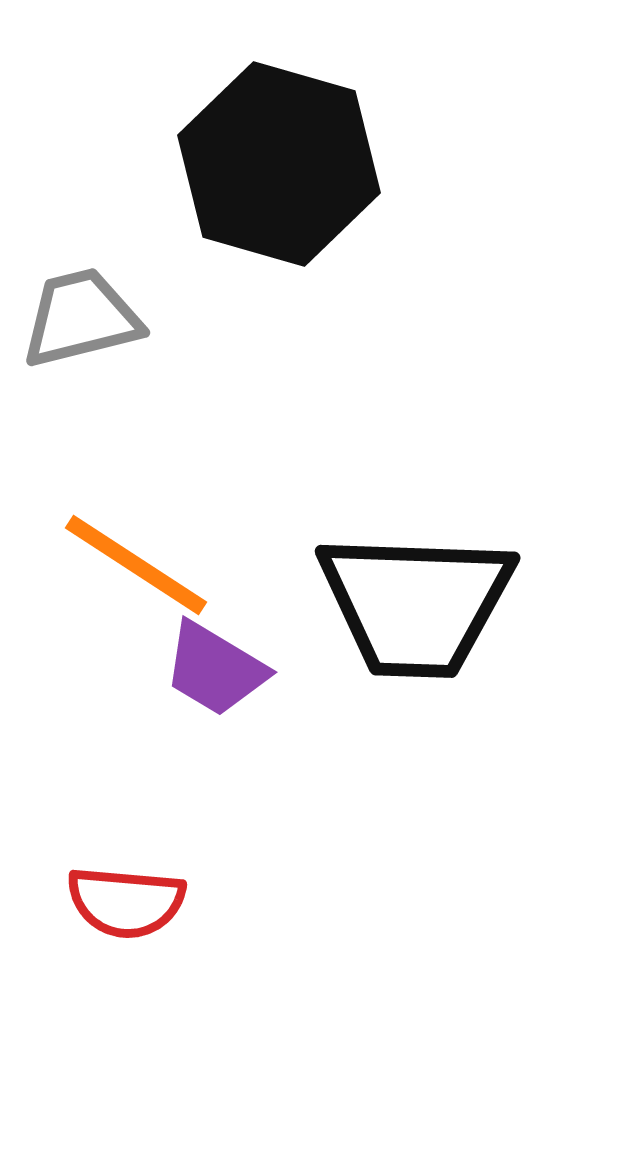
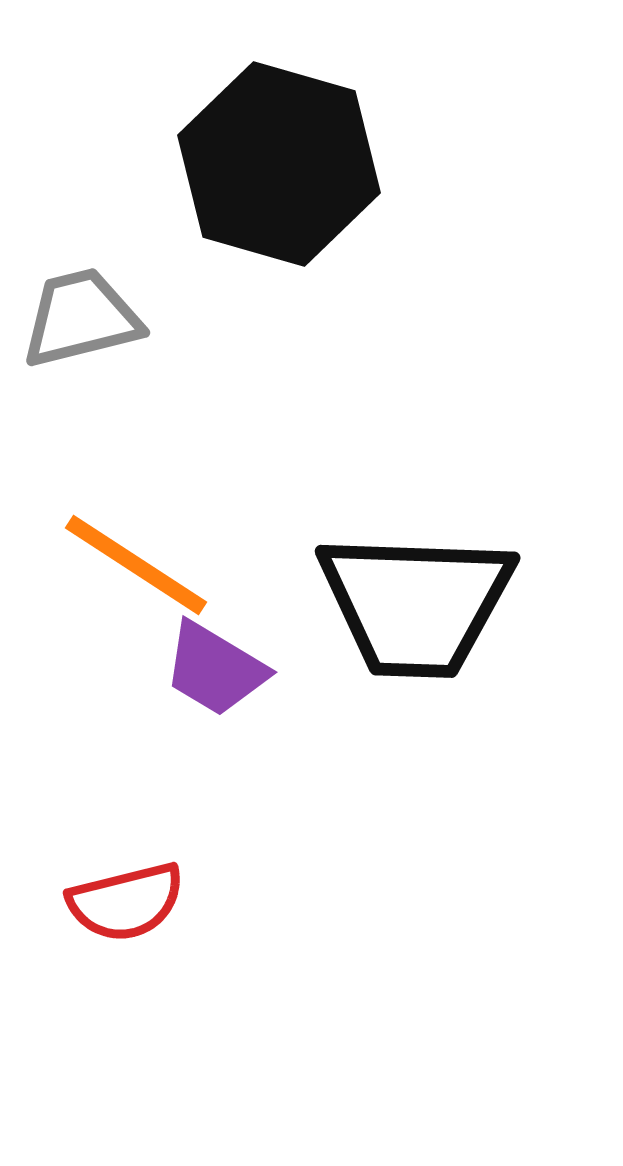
red semicircle: rotated 19 degrees counterclockwise
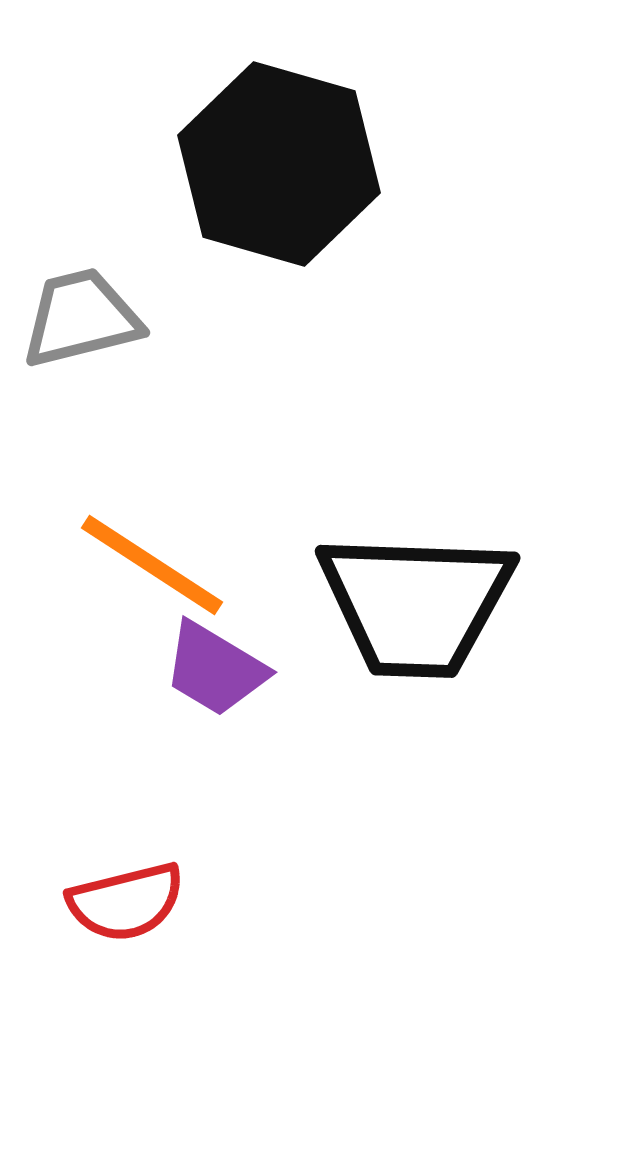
orange line: moved 16 px right
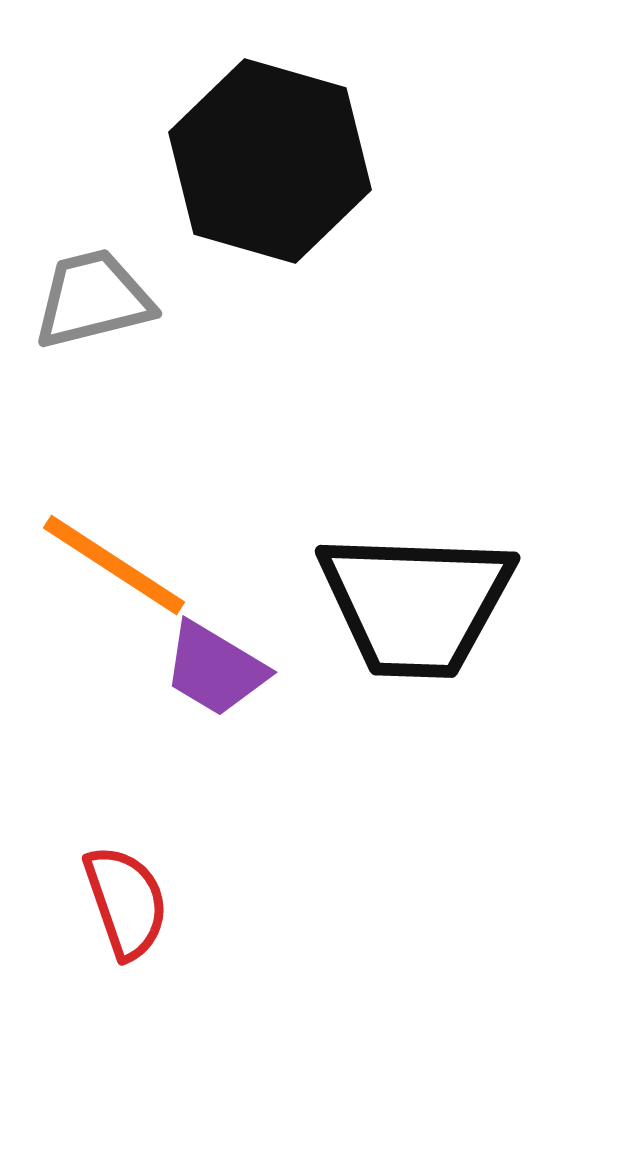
black hexagon: moved 9 px left, 3 px up
gray trapezoid: moved 12 px right, 19 px up
orange line: moved 38 px left
red semicircle: rotated 95 degrees counterclockwise
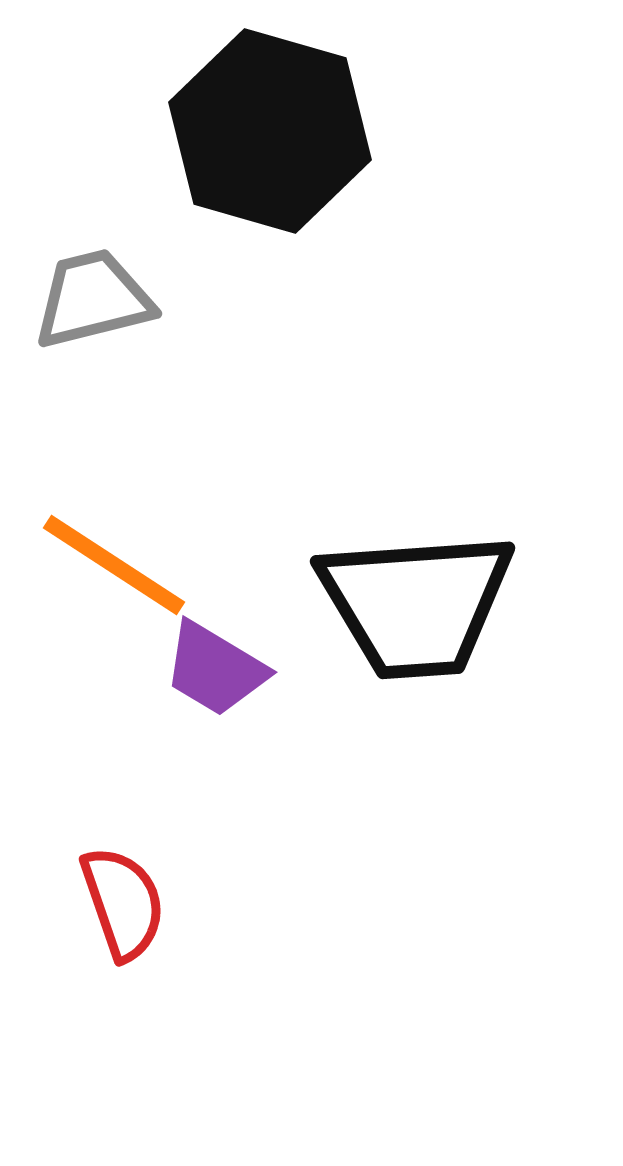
black hexagon: moved 30 px up
black trapezoid: rotated 6 degrees counterclockwise
red semicircle: moved 3 px left, 1 px down
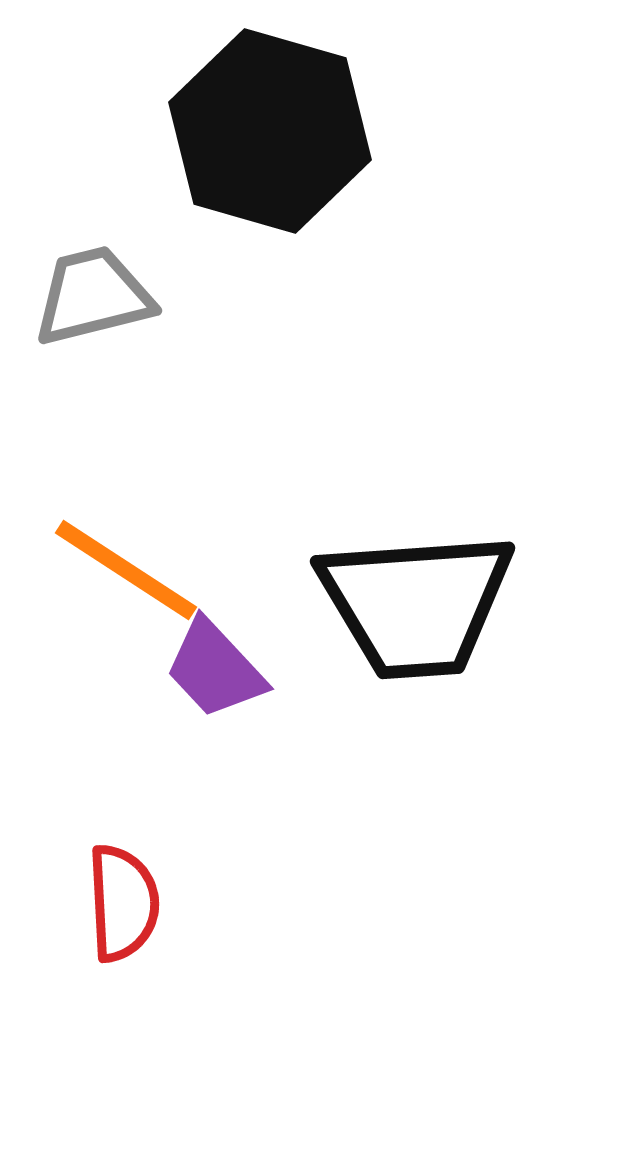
gray trapezoid: moved 3 px up
orange line: moved 12 px right, 5 px down
purple trapezoid: rotated 16 degrees clockwise
red semicircle: rotated 16 degrees clockwise
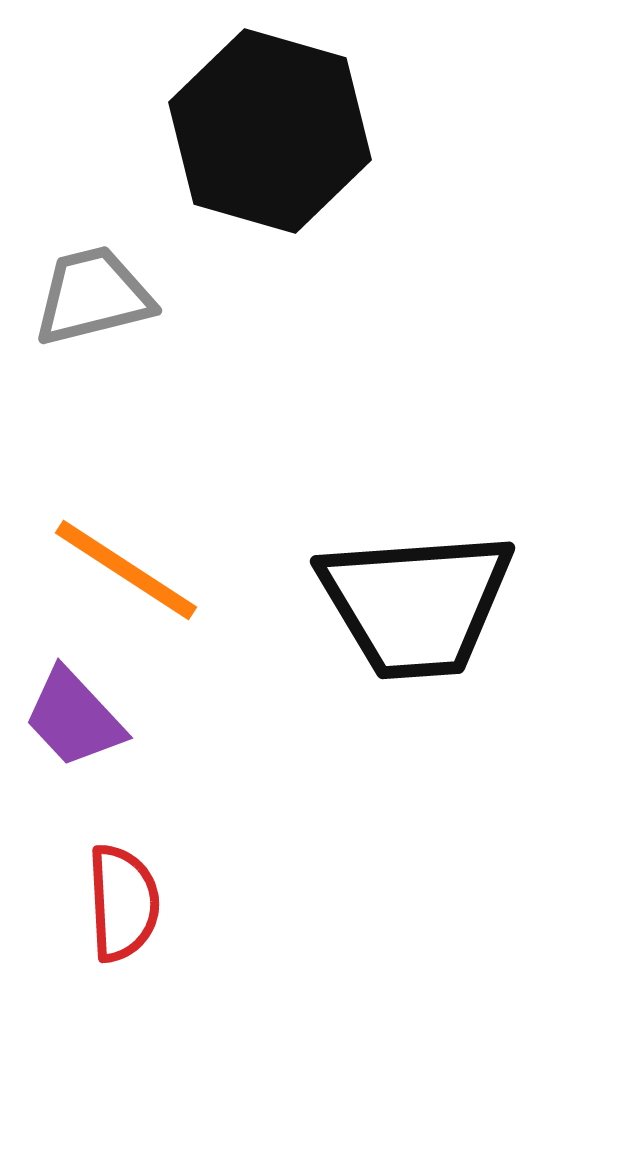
purple trapezoid: moved 141 px left, 49 px down
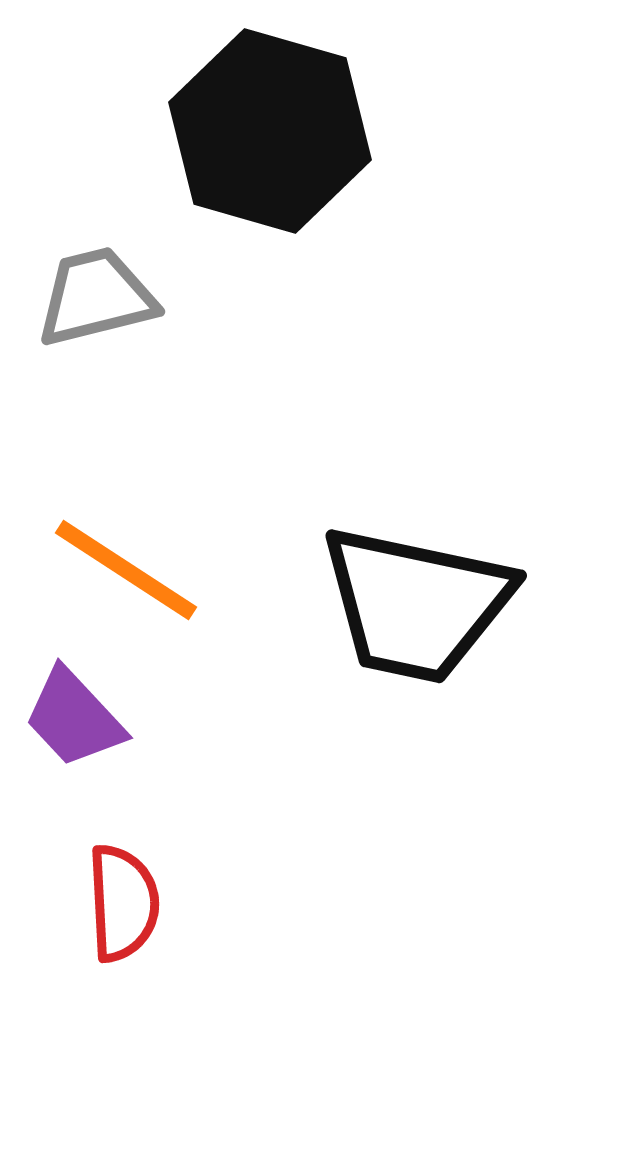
gray trapezoid: moved 3 px right, 1 px down
black trapezoid: rotated 16 degrees clockwise
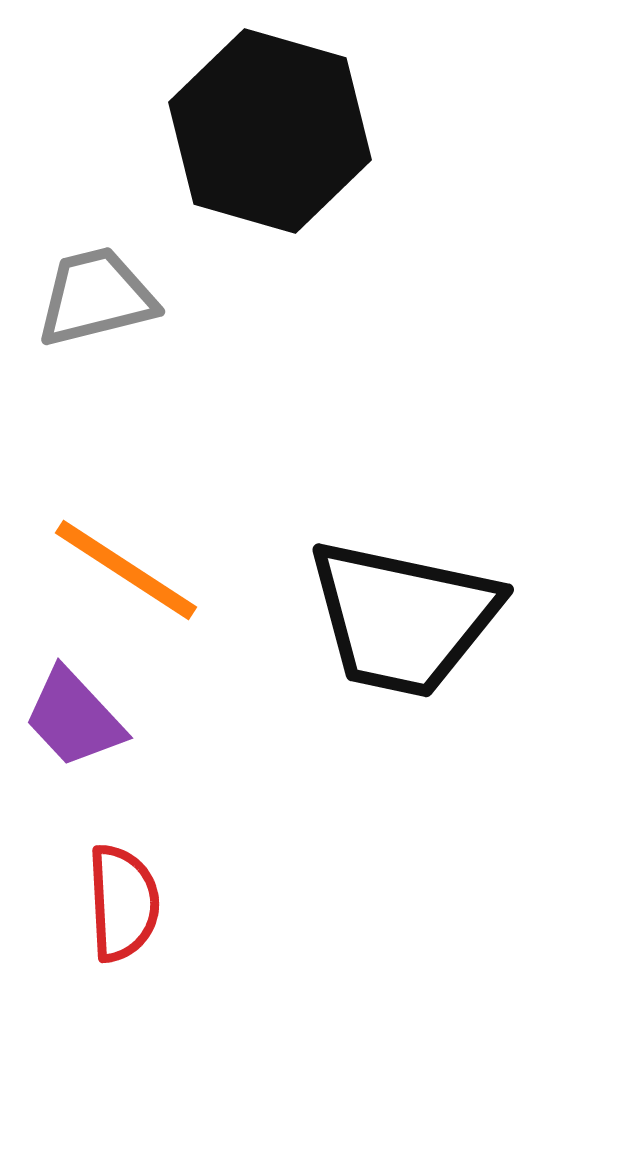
black trapezoid: moved 13 px left, 14 px down
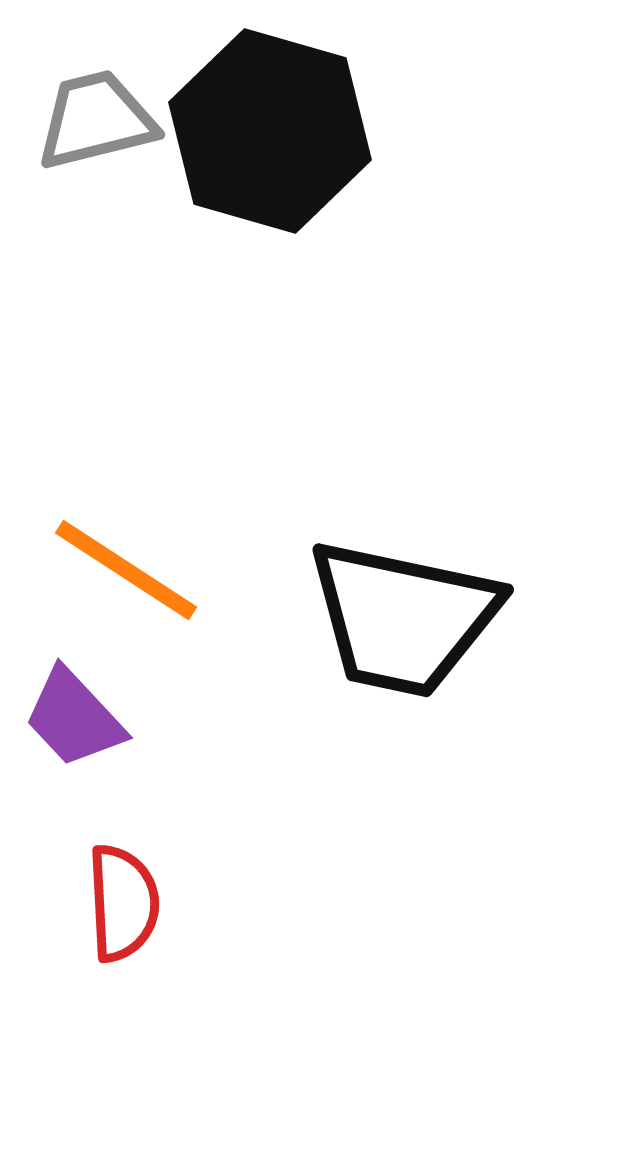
gray trapezoid: moved 177 px up
